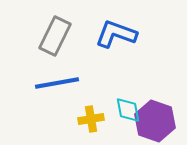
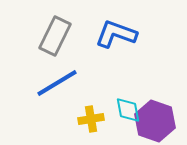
blue line: rotated 21 degrees counterclockwise
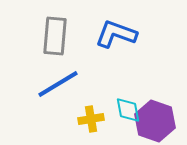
gray rectangle: rotated 21 degrees counterclockwise
blue line: moved 1 px right, 1 px down
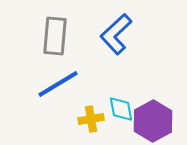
blue L-shape: rotated 63 degrees counterclockwise
cyan diamond: moved 7 px left, 1 px up
purple hexagon: moved 2 px left; rotated 12 degrees clockwise
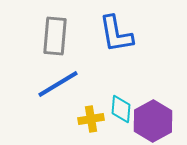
blue L-shape: rotated 57 degrees counterclockwise
cyan diamond: rotated 16 degrees clockwise
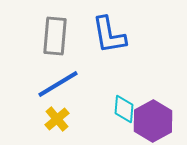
blue L-shape: moved 7 px left, 1 px down
cyan diamond: moved 3 px right
yellow cross: moved 34 px left; rotated 30 degrees counterclockwise
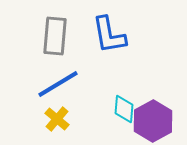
yellow cross: rotated 10 degrees counterclockwise
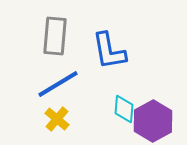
blue L-shape: moved 16 px down
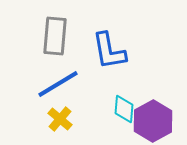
yellow cross: moved 3 px right
